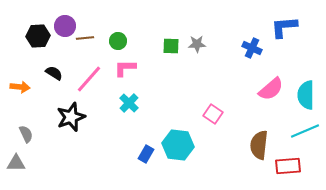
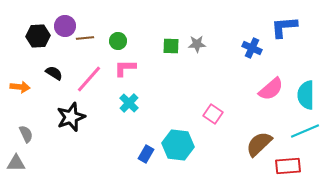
brown semicircle: moved 1 px up; rotated 40 degrees clockwise
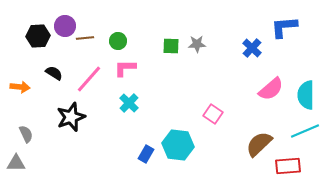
blue cross: rotated 18 degrees clockwise
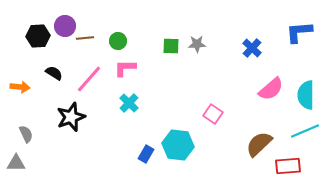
blue L-shape: moved 15 px right, 5 px down
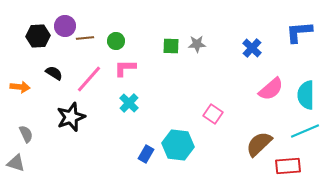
green circle: moved 2 px left
gray triangle: rotated 18 degrees clockwise
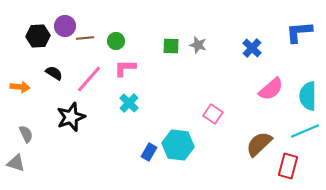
gray star: moved 1 px right, 1 px down; rotated 18 degrees clockwise
cyan semicircle: moved 2 px right, 1 px down
blue rectangle: moved 3 px right, 2 px up
red rectangle: rotated 70 degrees counterclockwise
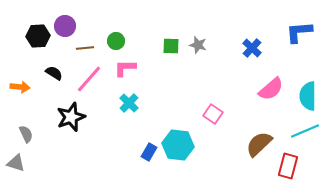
brown line: moved 10 px down
